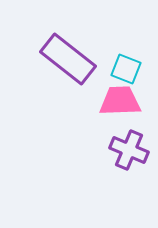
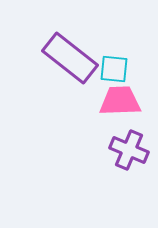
purple rectangle: moved 2 px right, 1 px up
cyan square: moved 12 px left; rotated 16 degrees counterclockwise
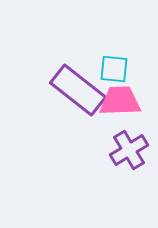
purple rectangle: moved 8 px right, 32 px down
purple cross: rotated 36 degrees clockwise
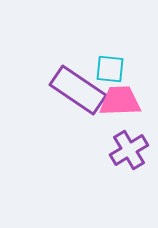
cyan square: moved 4 px left
purple rectangle: rotated 4 degrees counterclockwise
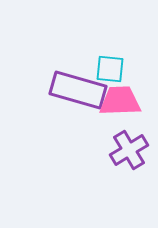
purple rectangle: rotated 18 degrees counterclockwise
